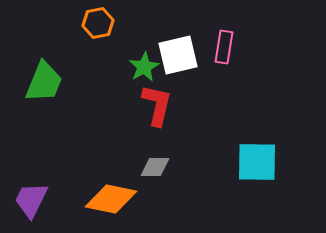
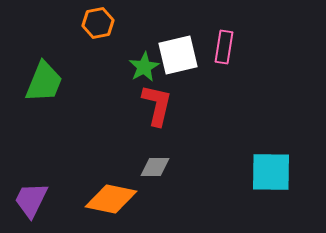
cyan square: moved 14 px right, 10 px down
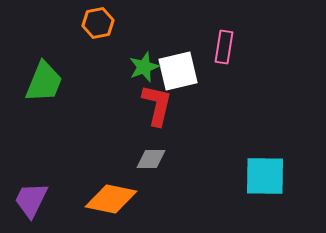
white square: moved 16 px down
green star: rotated 8 degrees clockwise
gray diamond: moved 4 px left, 8 px up
cyan square: moved 6 px left, 4 px down
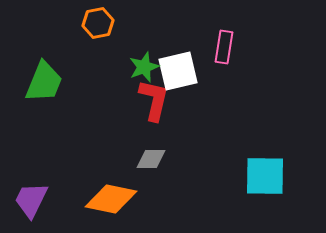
red L-shape: moved 3 px left, 5 px up
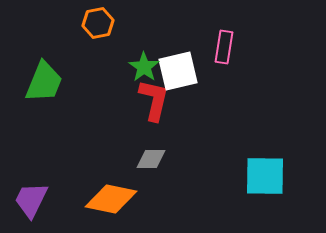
green star: rotated 16 degrees counterclockwise
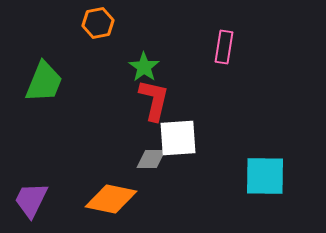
white square: moved 67 px down; rotated 9 degrees clockwise
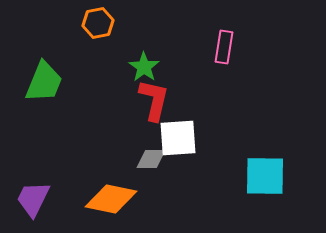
purple trapezoid: moved 2 px right, 1 px up
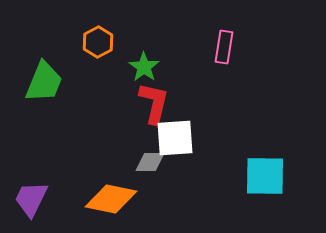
orange hexagon: moved 19 px down; rotated 16 degrees counterclockwise
red L-shape: moved 3 px down
white square: moved 3 px left
gray diamond: moved 1 px left, 3 px down
purple trapezoid: moved 2 px left
